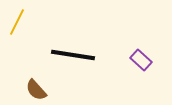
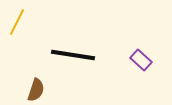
brown semicircle: rotated 120 degrees counterclockwise
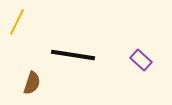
brown semicircle: moved 4 px left, 7 px up
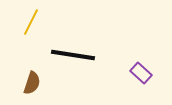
yellow line: moved 14 px right
purple rectangle: moved 13 px down
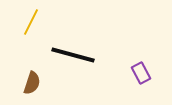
black line: rotated 6 degrees clockwise
purple rectangle: rotated 20 degrees clockwise
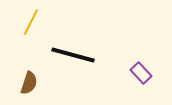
purple rectangle: rotated 15 degrees counterclockwise
brown semicircle: moved 3 px left
